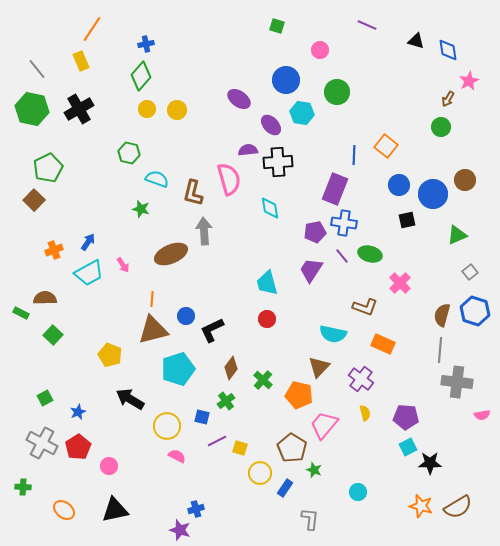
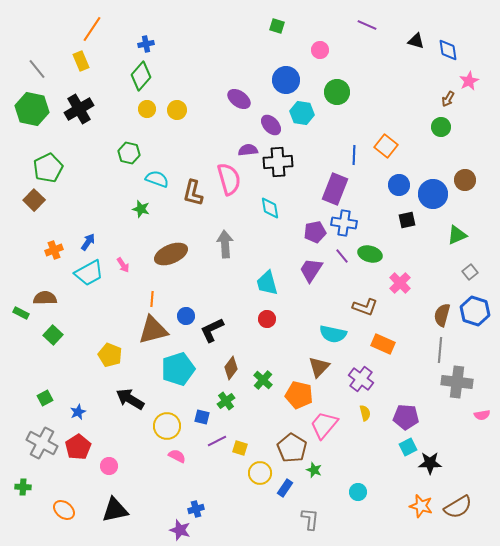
gray arrow at (204, 231): moved 21 px right, 13 px down
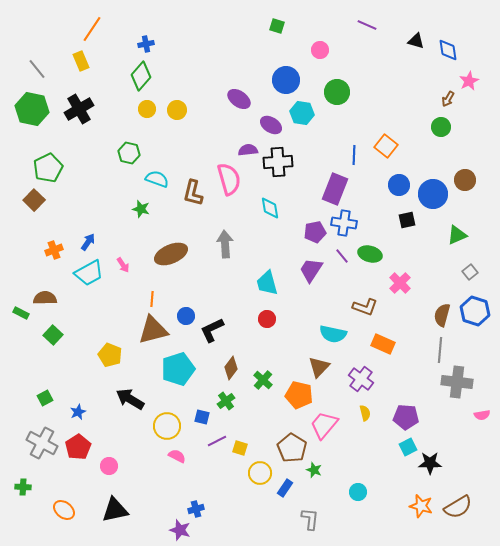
purple ellipse at (271, 125): rotated 15 degrees counterclockwise
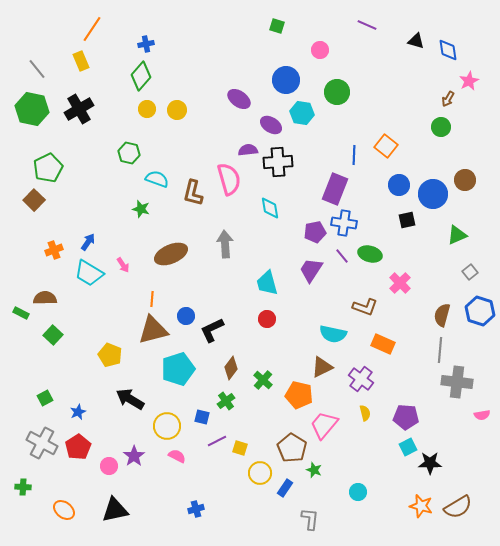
cyan trapezoid at (89, 273): rotated 60 degrees clockwise
blue hexagon at (475, 311): moved 5 px right
brown triangle at (319, 367): moved 3 px right; rotated 20 degrees clockwise
purple star at (180, 530): moved 46 px left, 74 px up; rotated 20 degrees clockwise
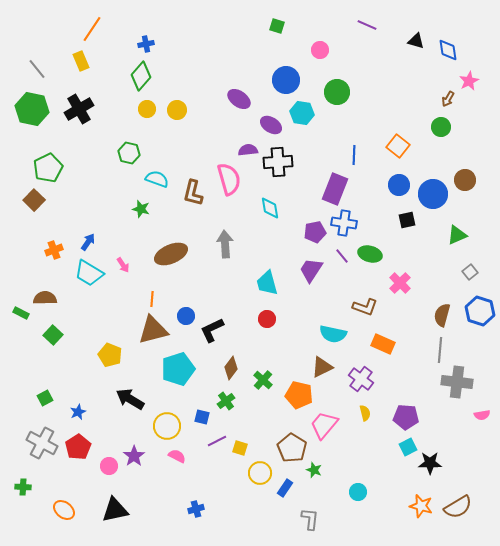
orange square at (386, 146): moved 12 px right
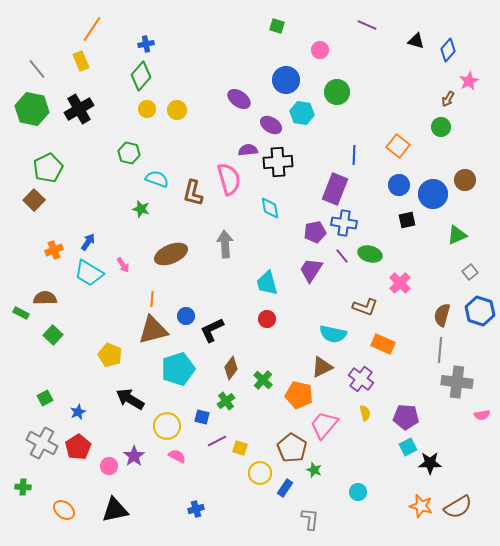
blue diamond at (448, 50): rotated 50 degrees clockwise
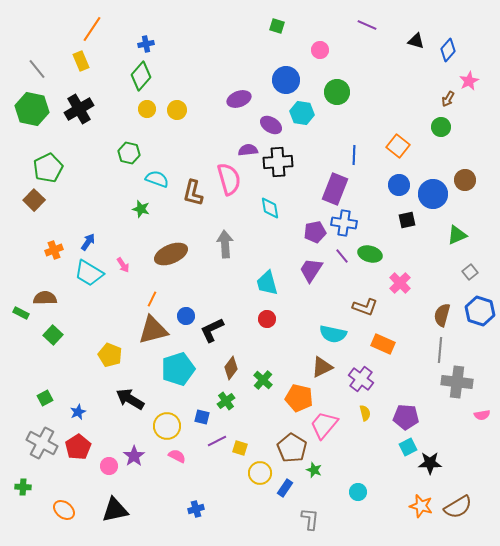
purple ellipse at (239, 99): rotated 55 degrees counterclockwise
orange line at (152, 299): rotated 21 degrees clockwise
orange pentagon at (299, 395): moved 3 px down
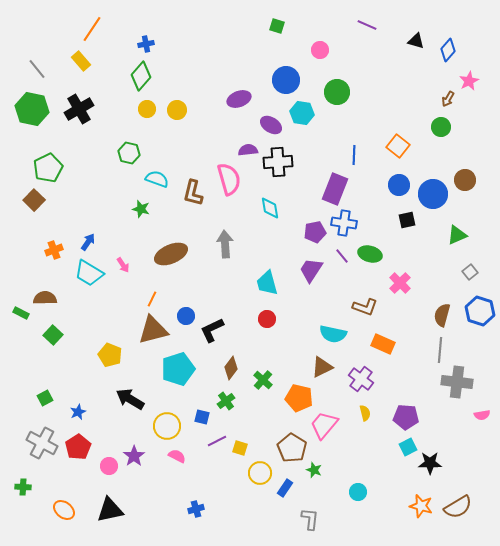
yellow rectangle at (81, 61): rotated 18 degrees counterclockwise
black triangle at (115, 510): moved 5 px left
